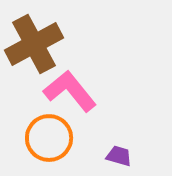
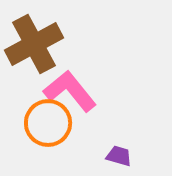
orange circle: moved 1 px left, 15 px up
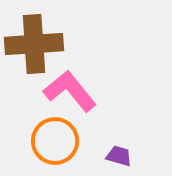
brown cross: rotated 24 degrees clockwise
orange circle: moved 7 px right, 18 px down
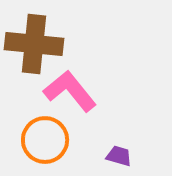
brown cross: rotated 10 degrees clockwise
orange circle: moved 10 px left, 1 px up
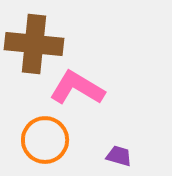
pink L-shape: moved 7 px right, 3 px up; rotated 20 degrees counterclockwise
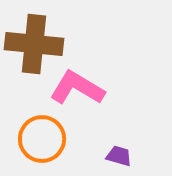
orange circle: moved 3 px left, 1 px up
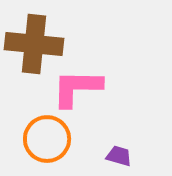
pink L-shape: rotated 30 degrees counterclockwise
orange circle: moved 5 px right
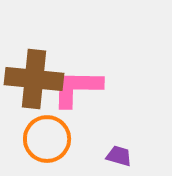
brown cross: moved 35 px down
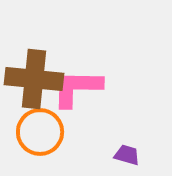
orange circle: moved 7 px left, 7 px up
purple trapezoid: moved 8 px right, 1 px up
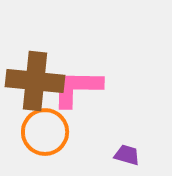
brown cross: moved 1 px right, 2 px down
orange circle: moved 5 px right
